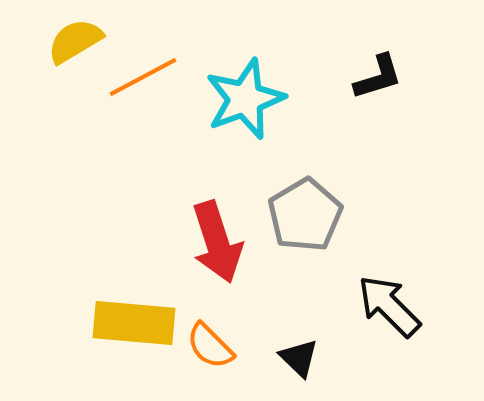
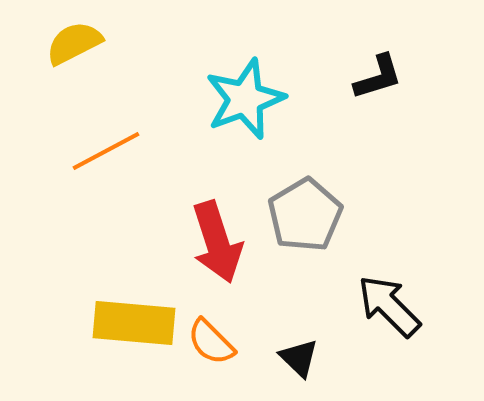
yellow semicircle: moved 1 px left, 2 px down; rotated 4 degrees clockwise
orange line: moved 37 px left, 74 px down
orange semicircle: moved 1 px right, 4 px up
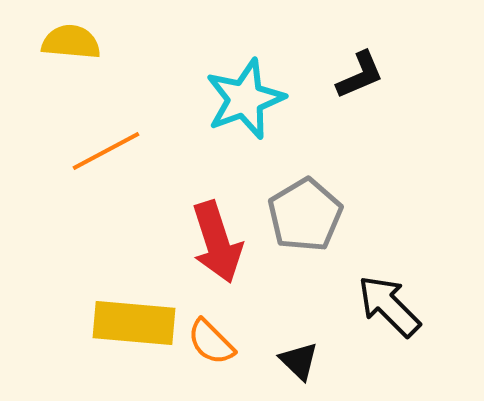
yellow semicircle: moved 3 px left, 1 px up; rotated 32 degrees clockwise
black L-shape: moved 18 px left, 2 px up; rotated 6 degrees counterclockwise
black triangle: moved 3 px down
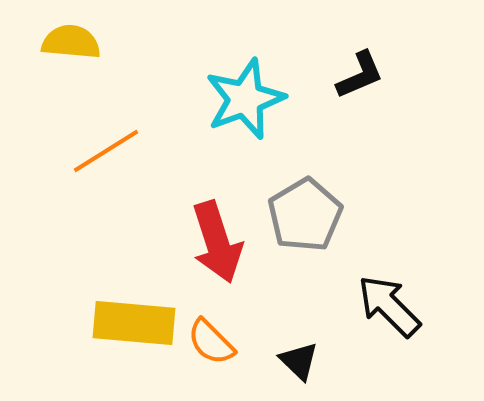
orange line: rotated 4 degrees counterclockwise
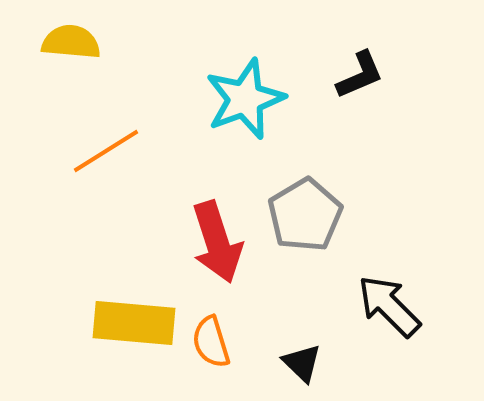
orange semicircle: rotated 28 degrees clockwise
black triangle: moved 3 px right, 2 px down
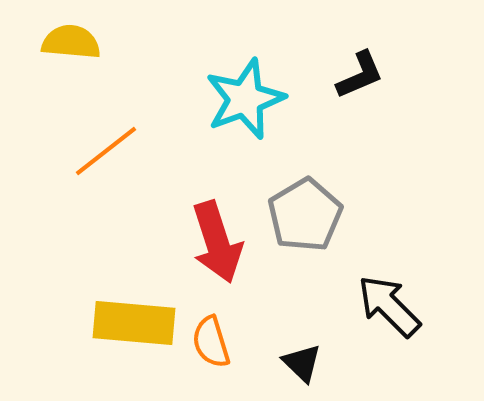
orange line: rotated 6 degrees counterclockwise
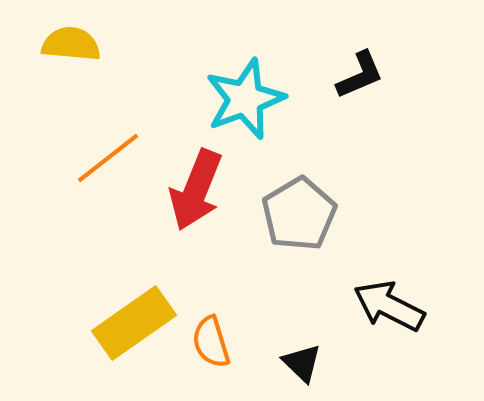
yellow semicircle: moved 2 px down
orange line: moved 2 px right, 7 px down
gray pentagon: moved 6 px left, 1 px up
red arrow: moved 21 px left, 52 px up; rotated 40 degrees clockwise
black arrow: rotated 18 degrees counterclockwise
yellow rectangle: rotated 40 degrees counterclockwise
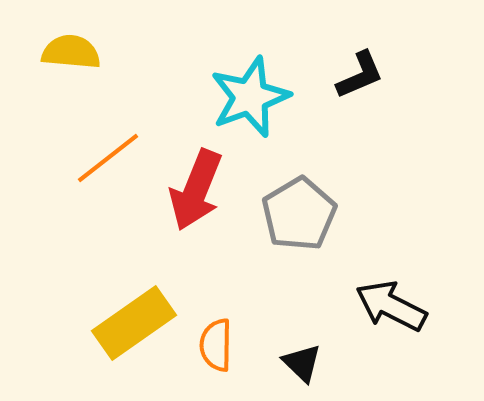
yellow semicircle: moved 8 px down
cyan star: moved 5 px right, 2 px up
black arrow: moved 2 px right
orange semicircle: moved 5 px right, 3 px down; rotated 18 degrees clockwise
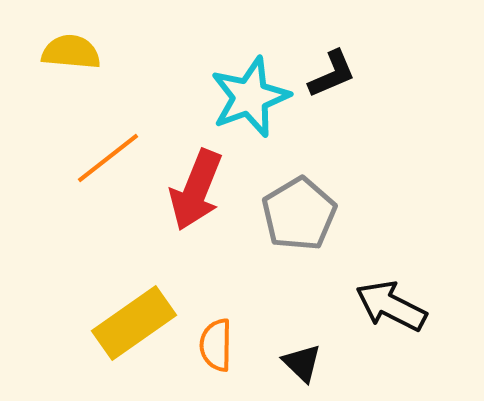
black L-shape: moved 28 px left, 1 px up
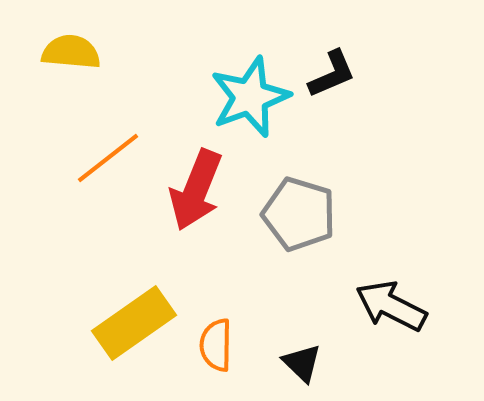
gray pentagon: rotated 24 degrees counterclockwise
